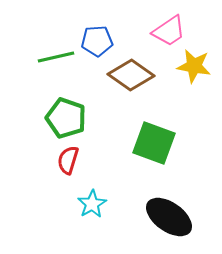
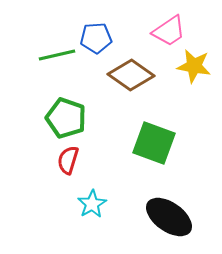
blue pentagon: moved 1 px left, 3 px up
green line: moved 1 px right, 2 px up
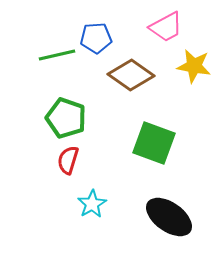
pink trapezoid: moved 3 px left, 4 px up; rotated 6 degrees clockwise
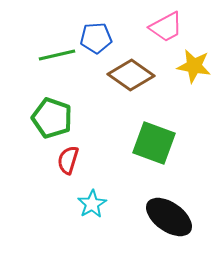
green pentagon: moved 14 px left
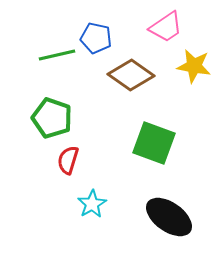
pink trapezoid: rotated 6 degrees counterclockwise
blue pentagon: rotated 16 degrees clockwise
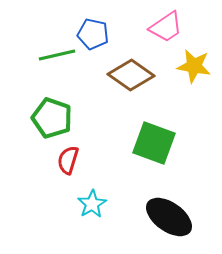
blue pentagon: moved 3 px left, 4 px up
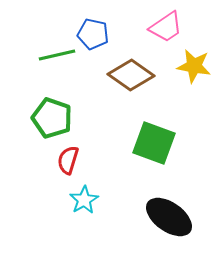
cyan star: moved 8 px left, 4 px up
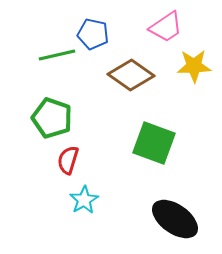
yellow star: rotated 12 degrees counterclockwise
black ellipse: moved 6 px right, 2 px down
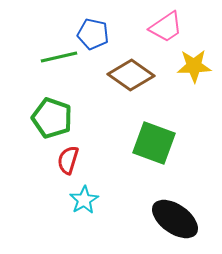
green line: moved 2 px right, 2 px down
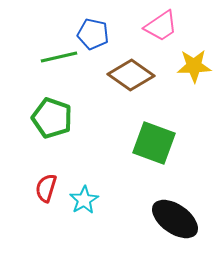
pink trapezoid: moved 5 px left, 1 px up
red semicircle: moved 22 px left, 28 px down
